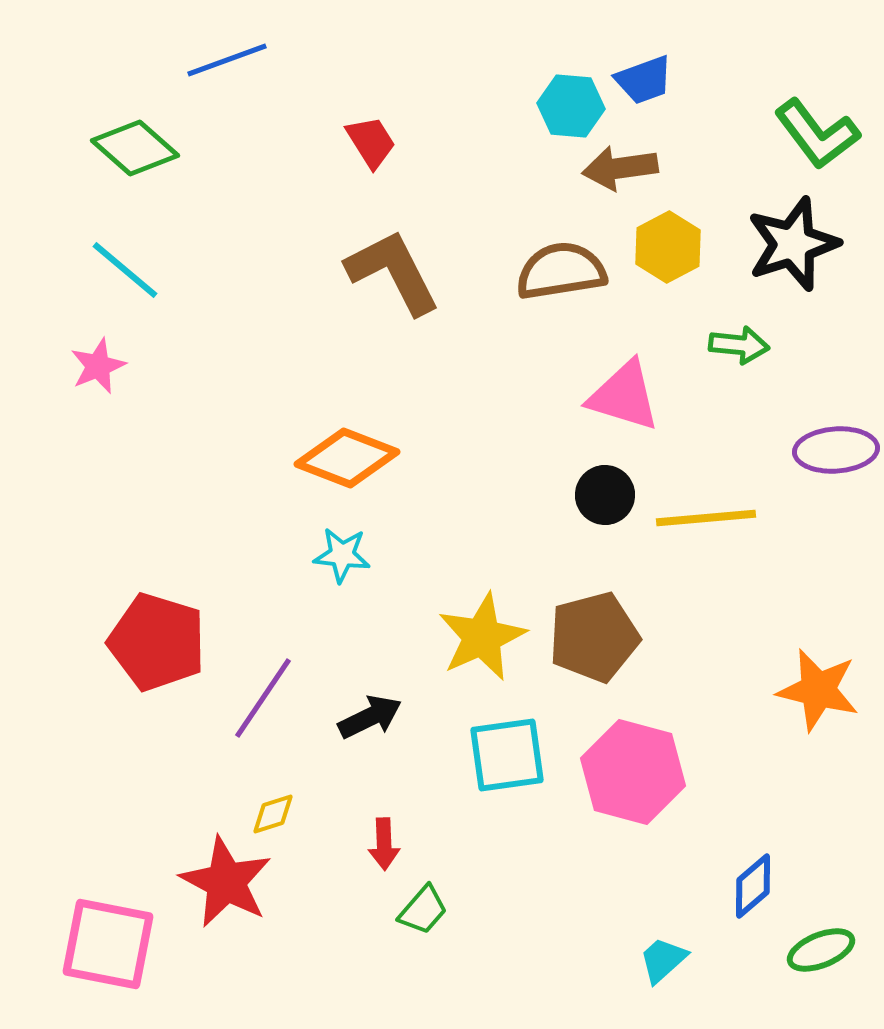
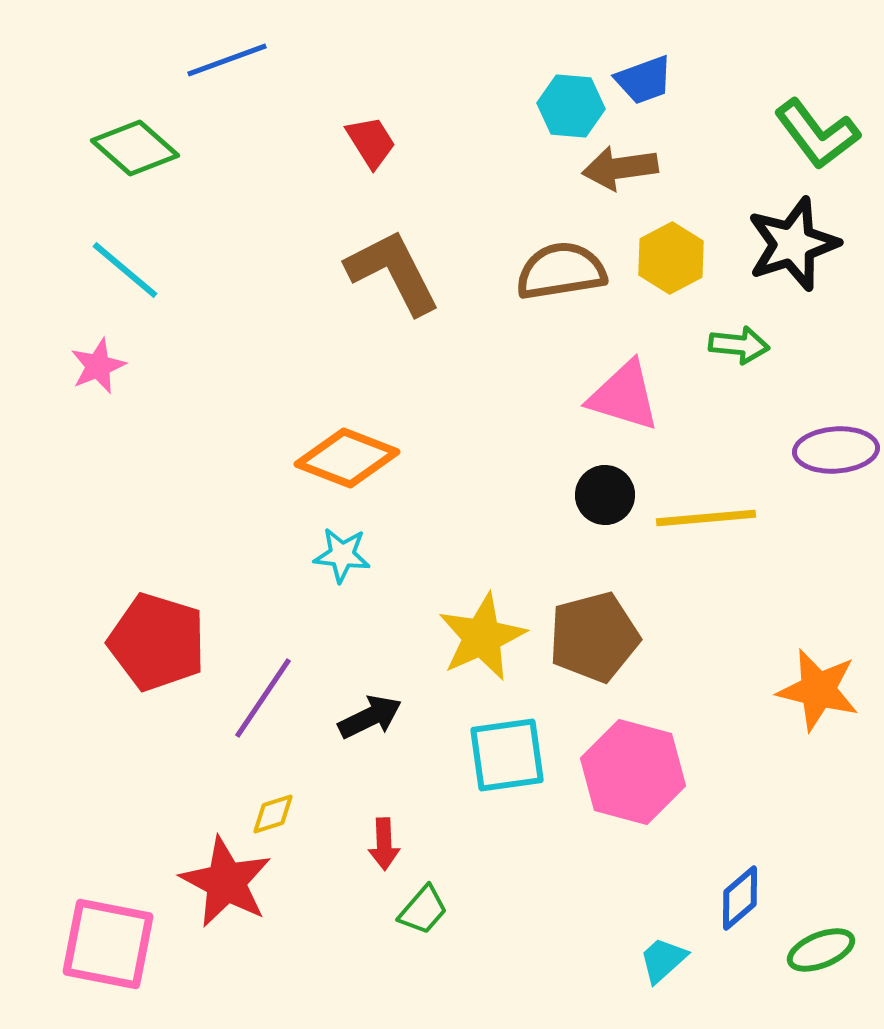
yellow hexagon: moved 3 px right, 11 px down
blue diamond: moved 13 px left, 12 px down
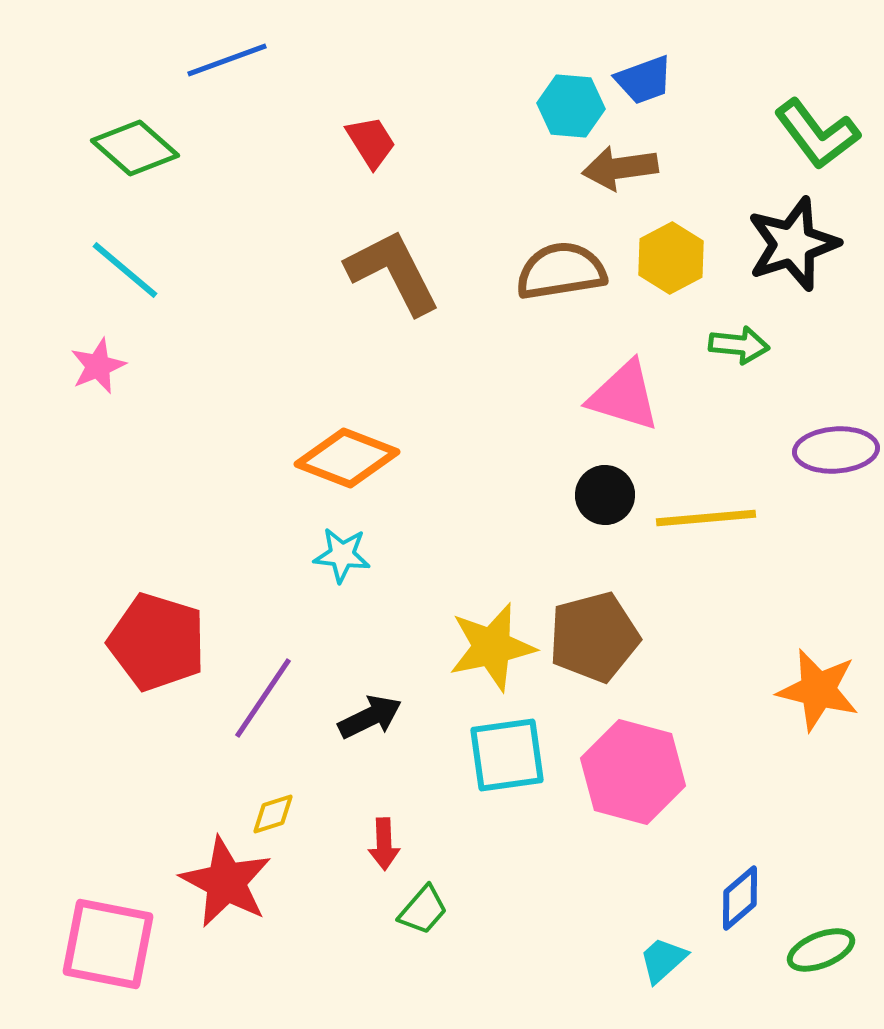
yellow star: moved 10 px right, 10 px down; rotated 12 degrees clockwise
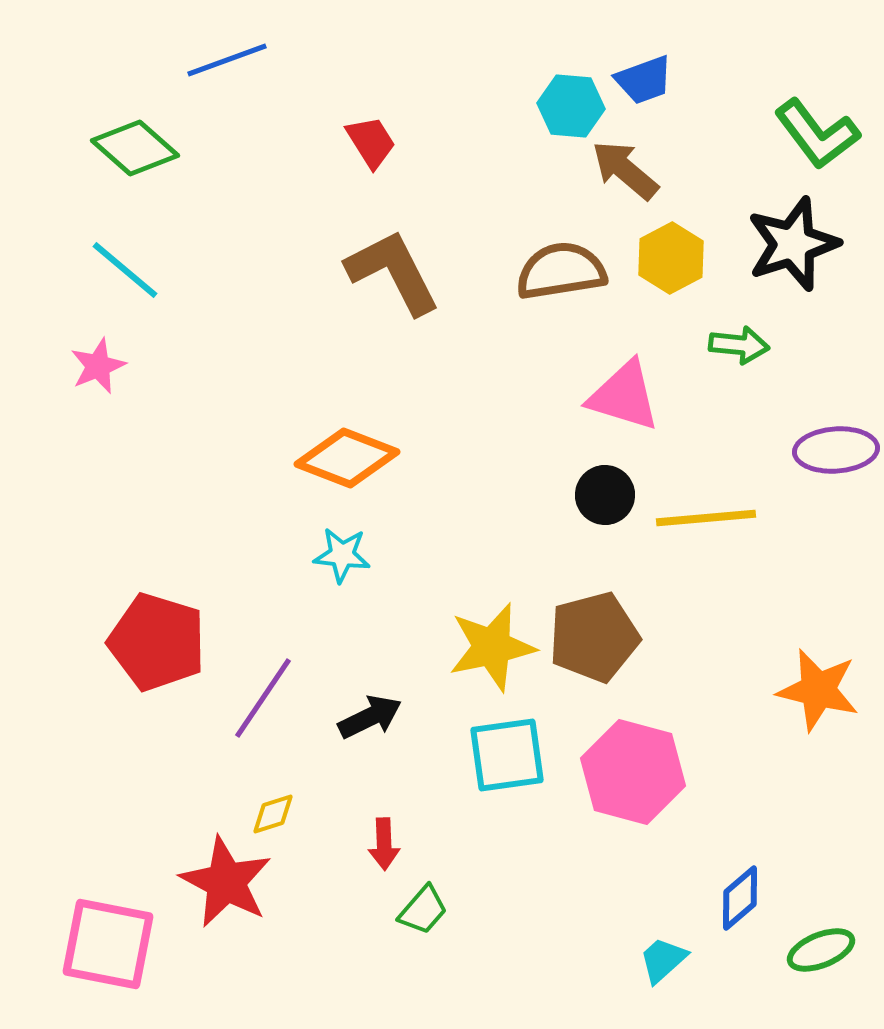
brown arrow: moved 5 px right, 2 px down; rotated 48 degrees clockwise
